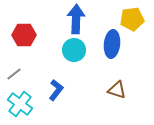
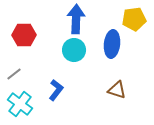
yellow pentagon: moved 2 px right
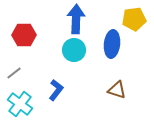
gray line: moved 1 px up
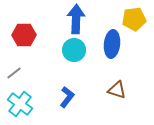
blue L-shape: moved 11 px right, 7 px down
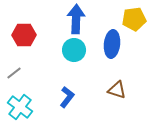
cyan cross: moved 3 px down
